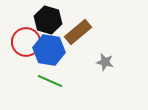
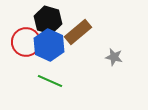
blue hexagon: moved 5 px up; rotated 16 degrees clockwise
gray star: moved 9 px right, 5 px up
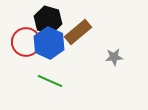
blue hexagon: moved 2 px up
gray star: rotated 18 degrees counterclockwise
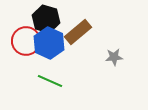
black hexagon: moved 2 px left, 1 px up
red circle: moved 1 px up
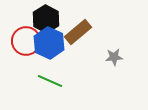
black hexagon: rotated 12 degrees clockwise
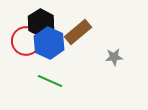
black hexagon: moved 5 px left, 4 px down
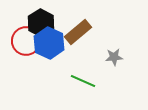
green line: moved 33 px right
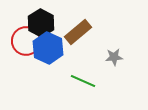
blue hexagon: moved 1 px left, 5 px down
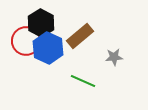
brown rectangle: moved 2 px right, 4 px down
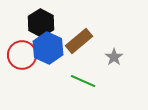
brown rectangle: moved 1 px left, 5 px down
red circle: moved 4 px left, 14 px down
gray star: rotated 30 degrees counterclockwise
